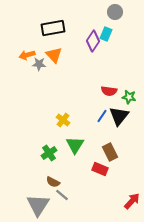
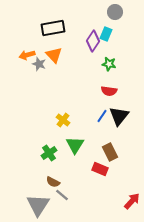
gray star: rotated 16 degrees clockwise
green star: moved 20 px left, 33 px up
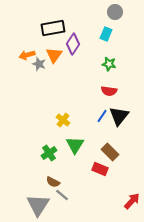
purple diamond: moved 20 px left, 3 px down
orange triangle: rotated 18 degrees clockwise
brown rectangle: rotated 18 degrees counterclockwise
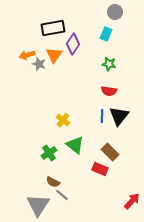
blue line: rotated 32 degrees counterclockwise
green triangle: rotated 24 degrees counterclockwise
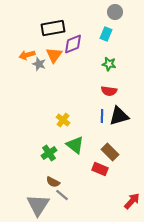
purple diamond: rotated 35 degrees clockwise
black triangle: rotated 35 degrees clockwise
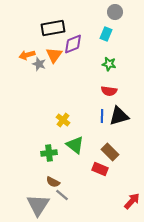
green cross: rotated 28 degrees clockwise
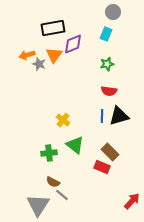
gray circle: moved 2 px left
green star: moved 2 px left; rotated 24 degrees counterclockwise
red rectangle: moved 2 px right, 2 px up
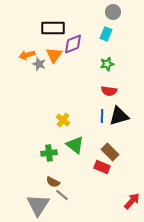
black rectangle: rotated 10 degrees clockwise
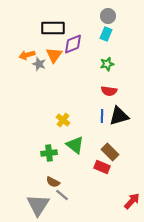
gray circle: moved 5 px left, 4 px down
